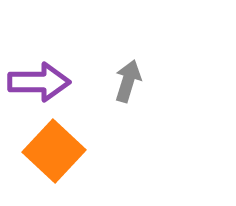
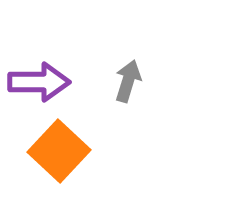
orange square: moved 5 px right
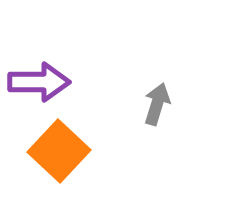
gray arrow: moved 29 px right, 23 px down
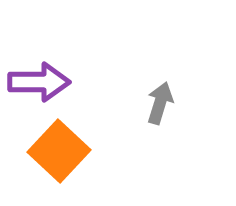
gray arrow: moved 3 px right, 1 px up
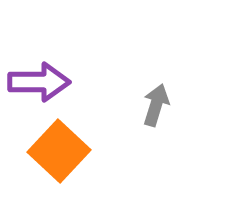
gray arrow: moved 4 px left, 2 px down
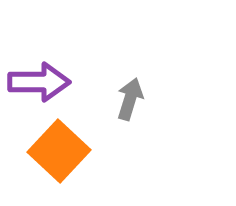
gray arrow: moved 26 px left, 6 px up
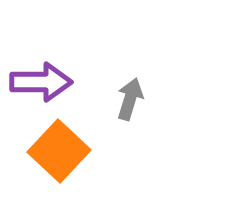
purple arrow: moved 2 px right
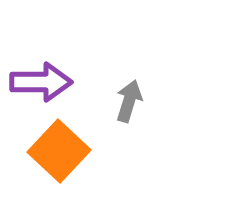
gray arrow: moved 1 px left, 2 px down
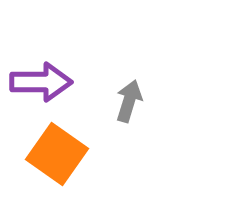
orange square: moved 2 px left, 3 px down; rotated 8 degrees counterclockwise
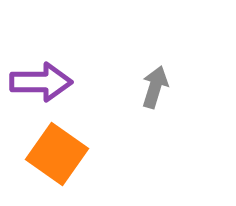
gray arrow: moved 26 px right, 14 px up
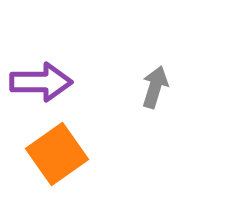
orange square: rotated 20 degrees clockwise
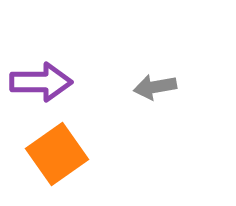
gray arrow: rotated 117 degrees counterclockwise
